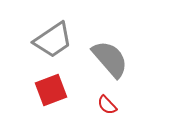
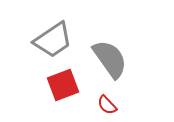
gray semicircle: rotated 6 degrees clockwise
red square: moved 12 px right, 5 px up
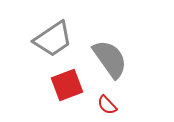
gray trapezoid: moved 1 px up
red square: moved 4 px right
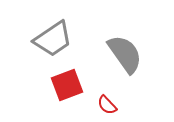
gray semicircle: moved 15 px right, 5 px up
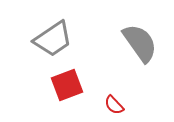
gray semicircle: moved 15 px right, 11 px up
red semicircle: moved 7 px right
